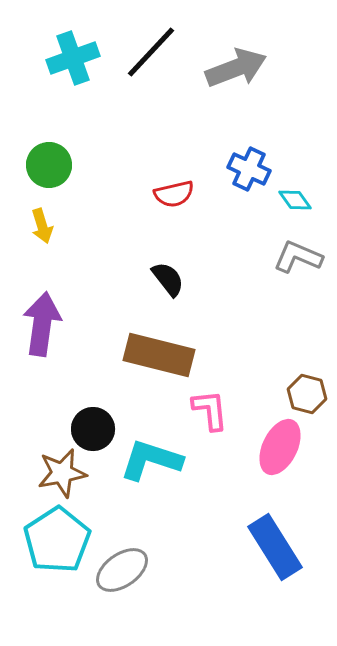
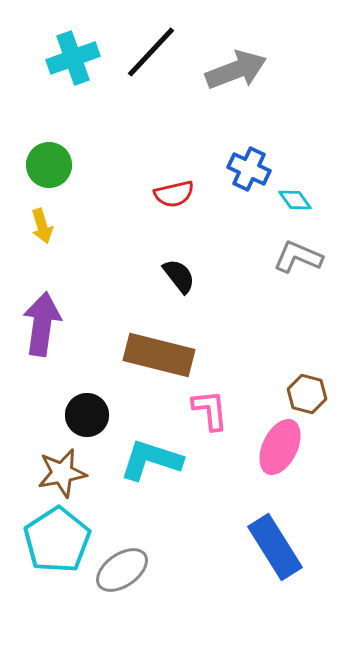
gray arrow: moved 2 px down
black semicircle: moved 11 px right, 3 px up
black circle: moved 6 px left, 14 px up
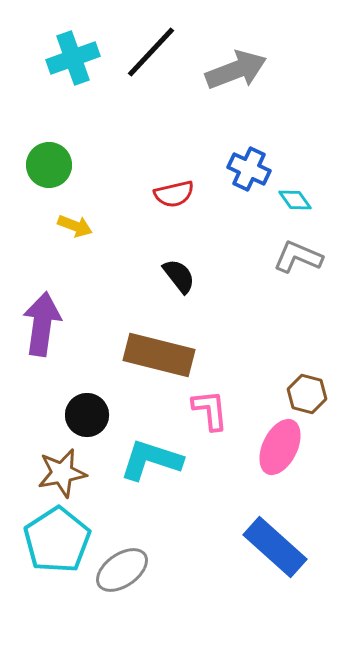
yellow arrow: moved 33 px right; rotated 52 degrees counterclockwise
blue rectangle: rotated 16 degrees counterclockwise
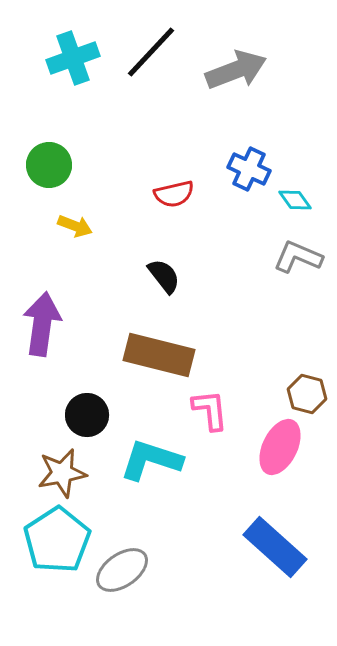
black semicircle: moved 15 px left
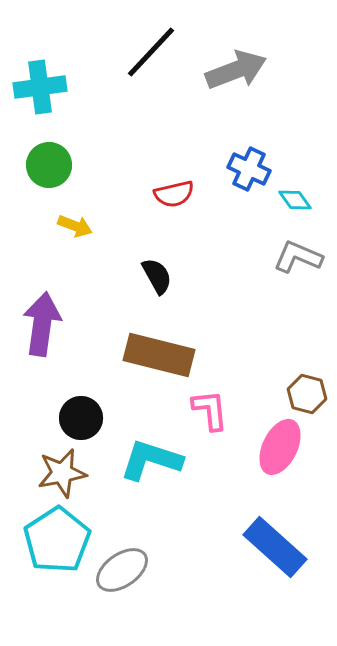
cyan cross: moved 33 px left, 29 px down; rotated 12 degrees clockwise
black semicircle: moved 7 px left; rotated 9 degrees clockwise
black circle: moved 6 px left, 3 px down
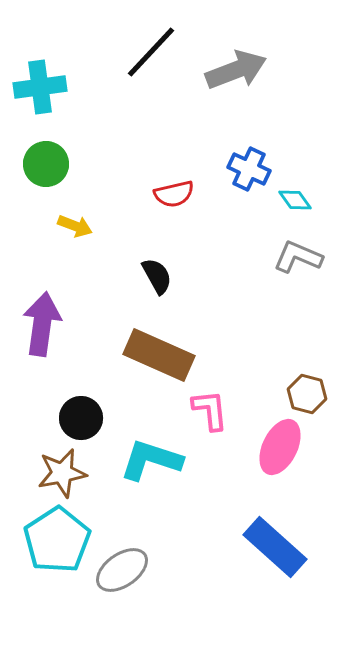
green circle: moved 3 px left, 1 px up
brown rectangle: rotated 10 degrees clockwise
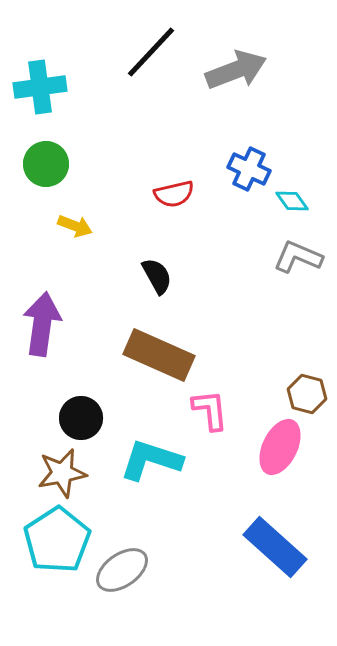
cyan diamond: moved 3 px left, 1 px down
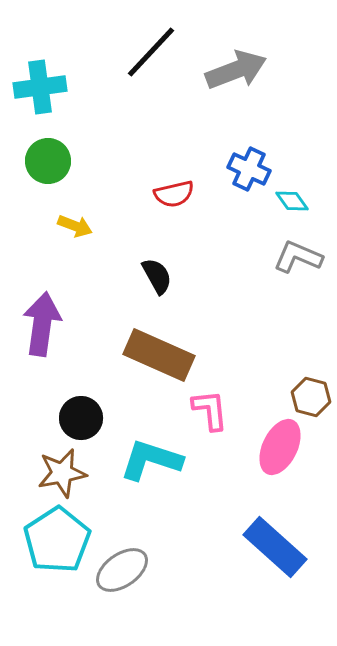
green circle: moved 2 px right, 3 px up
brown hexagon: moved 4 px right, 3 px down
